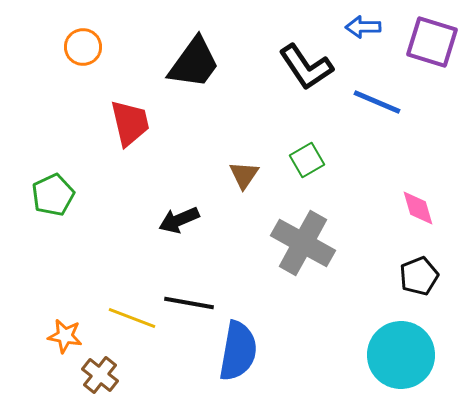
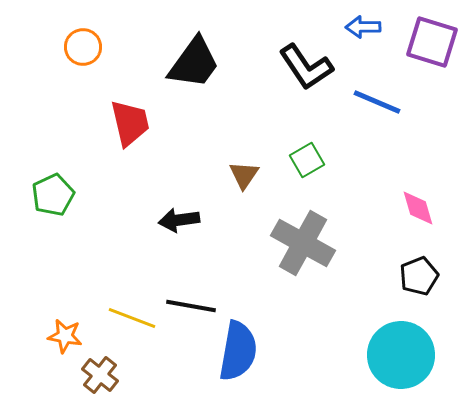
black arrow: rotated 15 degrees clockwise
black line: moved 2 px right, 3 px down
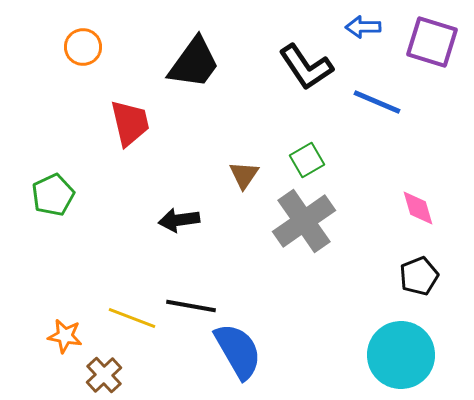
gray cross: moved 1 px right, 22 px up; rotated 26 degrees clockwise
blue semicircle: rotated 40 degrees counterclockwise
brown cross: moved 4 px right; rotated 9 degrees clockwise
